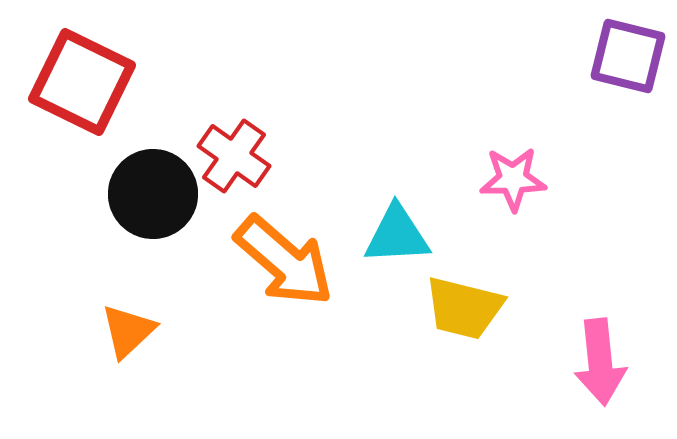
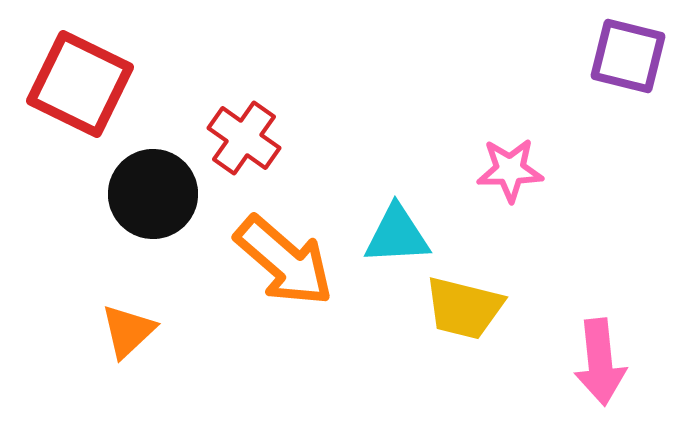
red square: moved 2 px left, 2 px down
red cross: moved 10 px right, 18 px up
pink star: moved 3 px left, 9 px up
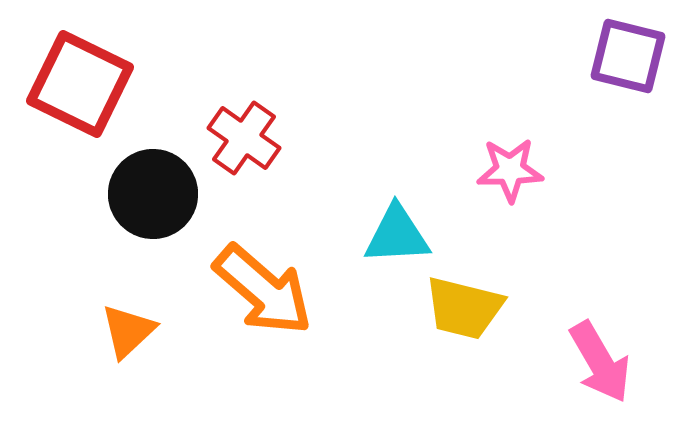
orange arrow: moved 21 px left, 29 px down
pink arrow: rotated 24 degrees counterclockwise
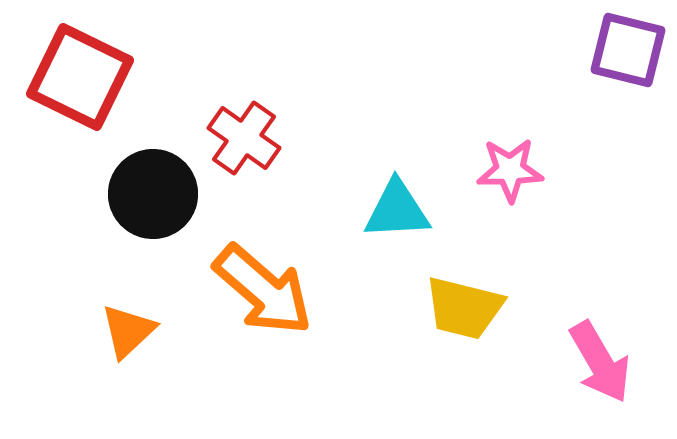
purple square: moved 6 px up
red square: moved 7 px up
cyan triangle: moved 25 px up
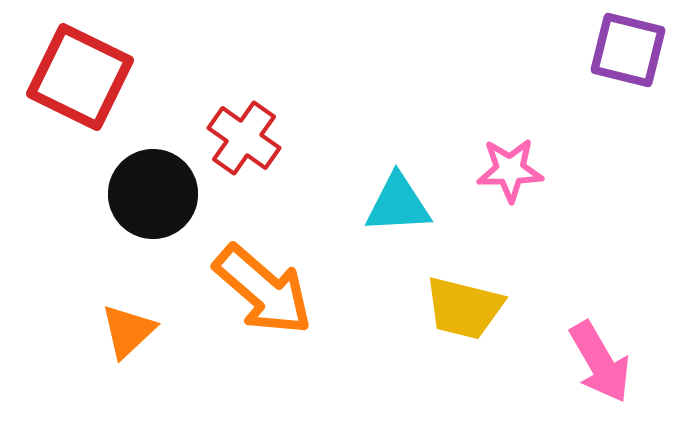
cyan triangle: moved 1 px right, 6 px up
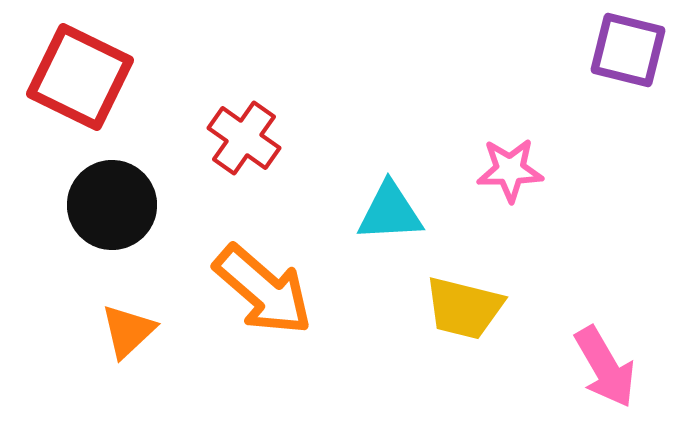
black circle: moved 41 px left, 11 px down
cyan triangle: moved 8 px left, 8 px down
pink arrow: moved 5 px right, 5 px down
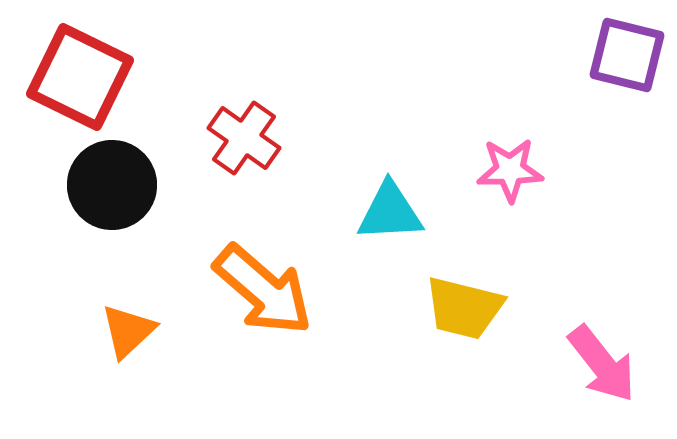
purple square: moved 1 px left, 5 px down
black circle: moved 20 px up
pink arrow: moved 3 px left, 3 px up; rotated 8 degrees counterclockwise
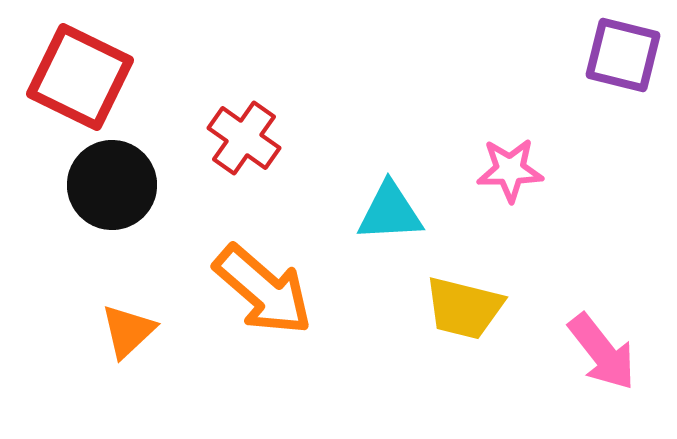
purple square: moved 4 px left
pink arrow: moved 12 px up
